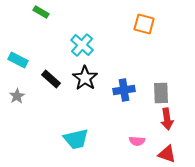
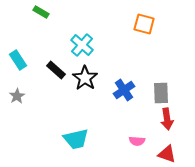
cyan rectangle: rotated 30 degrees clockwise
black rectangle: moved 5 px right, 9 px up
blue cross: rotated 25 degrees counterclockwise
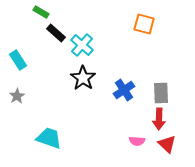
black rectangle: moved 37 px up
black star: moved 2 px left
red arrow: moved 8 px left; rotated 10 degrees clockwise
cyan trapezoid: moved 27 px left, 1 px up; rotated 148 degrees counterclockwise
red triangle: moved 10 px up; rotated 24 degrees clockwise
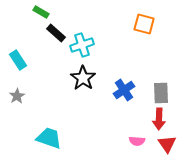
cyan cross: rotated 30 degrees clockwise
red triangle: rotated 12 degrees clockwise
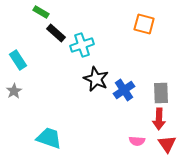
black star: moved 13 px right, 1 px down; rotated 10 degrees counterclockwise
gray star: moved 3 px left, 5 px up
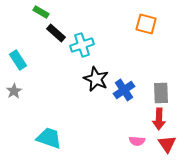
orange square: moved 2 px right
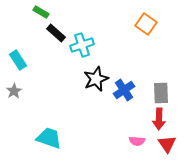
orange square: rotated 20 degrees clockwise
black star: rotated 25 degrees clockwise
